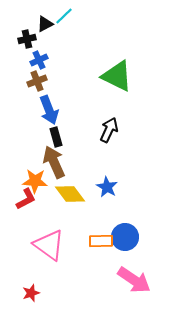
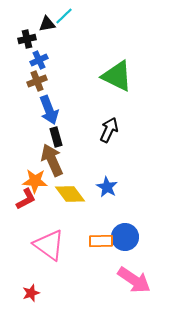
black triangle: moved 2 px right; rotated 18 degrees clockwise
brown arrow: moved 2 px left, 2 px up
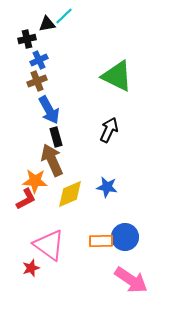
blue arrow: rotated 8 degrees counterclockwise
blue star: rotated 20 degrees counterclockwise
yellow diamond: rotated 76 degrees counterclockwise
pink arrow: moved 3 px left
red star: moved 25 px up
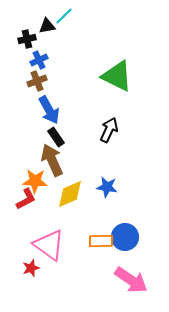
black triangle: moved 2 px down
black rectangle: rotated 18 degrees counterclockwise
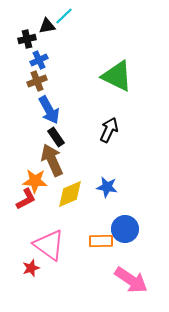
blue circle: moved 8 px up
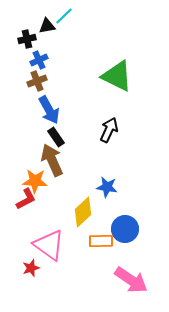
yellow diamond: moved 13 px right, 18 px down; rotated 20 degrees counterclockwise
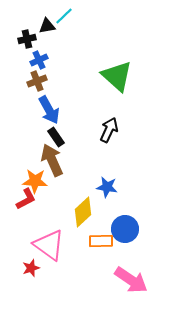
green triangle: rotated 16 degrees clockwise
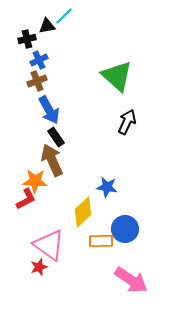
black arrow: moved 18 px right, 8 px up
red star: moved 8 px right, 1 px up
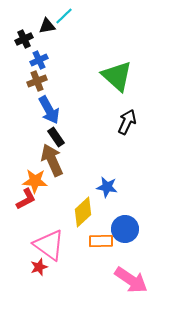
black cross: moved 3 px left; rotated 12 degrees counterclockwise
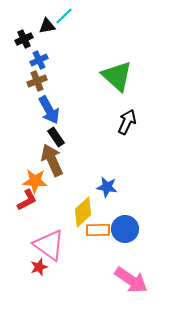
red L-shape: moved 1 px right, 1 px down
orange rectangle: moved 3 px left, 11 px up
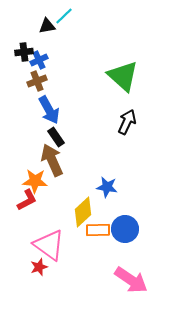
black cross: moved 13 px down; rotated 18 degrees clockwise
green triangle: moved 6 px right
